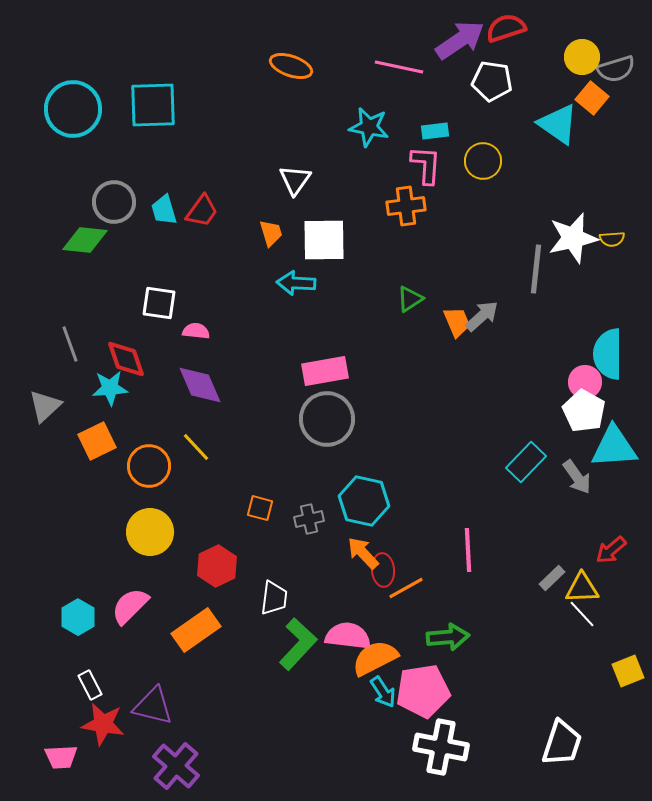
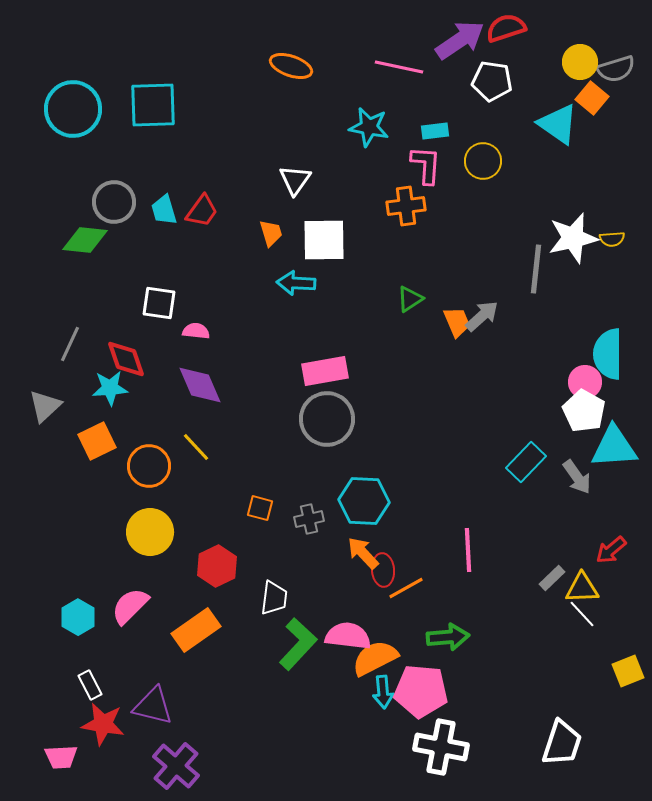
yellow circle at (582, 57): moved 2 px left, 5 px down
gray line at (70, 344): rotated 45 degrees clockwise
cyan hexagon at (364, 501): rotated 9 degrees counterclockwise
pink pentagon at (423, 691): moved 2 px left; rotated 14 degrees clockwise
cyan arrow at (383, 692): rotated 28 degrees clockwise
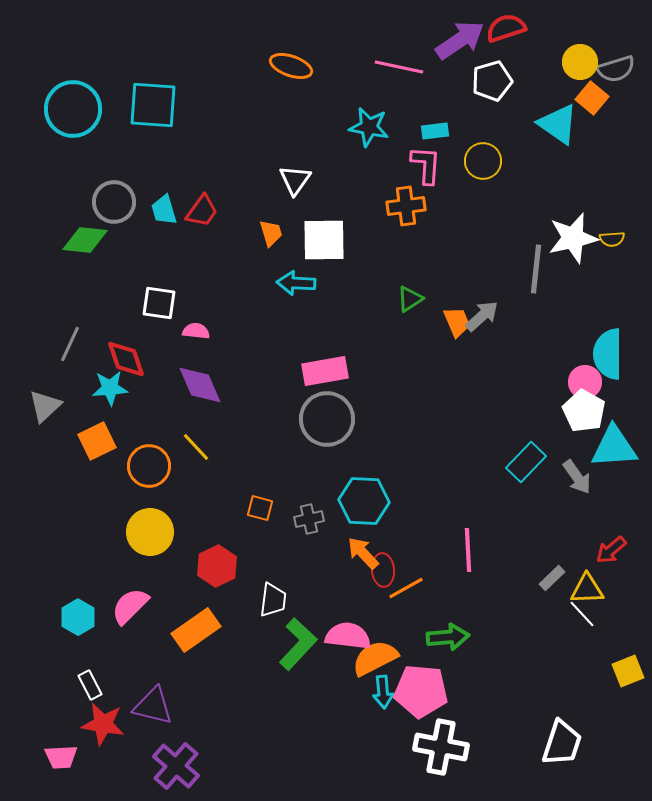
white pentagon at (492, 81): rotated 24 degrees counterclockwise
cyan square at (153, 105): rotated 6 degrees clockwise
yellow triangle at (582, 588): moved 5 px right, 1 px down
white trapezoid at (274, 598): moved 1 px left, 2 px down
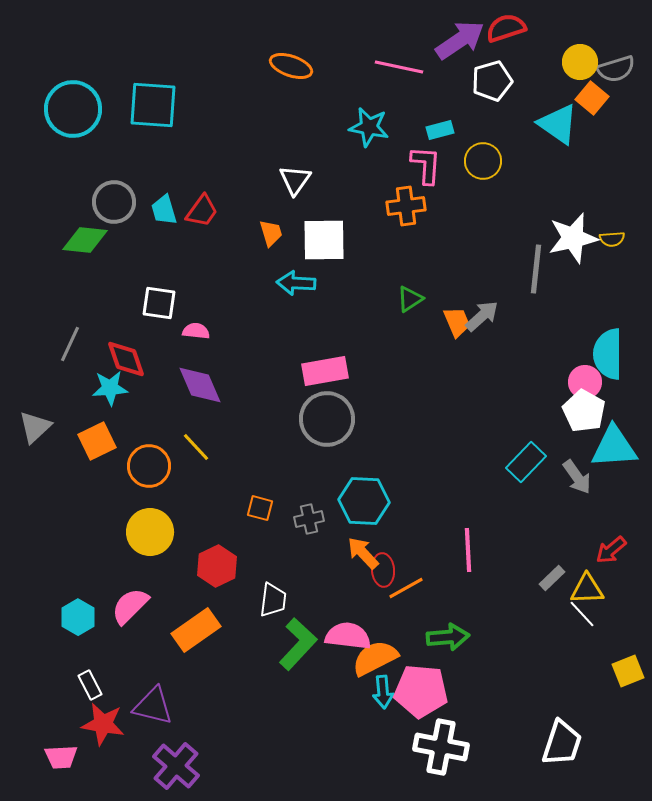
cyan rectangle at (435, 131): moved 5 px right, 1 px up; rotated 8 degrees counterclockwise
gray triangle at (45, 406): moved 10 px left, 21 px down
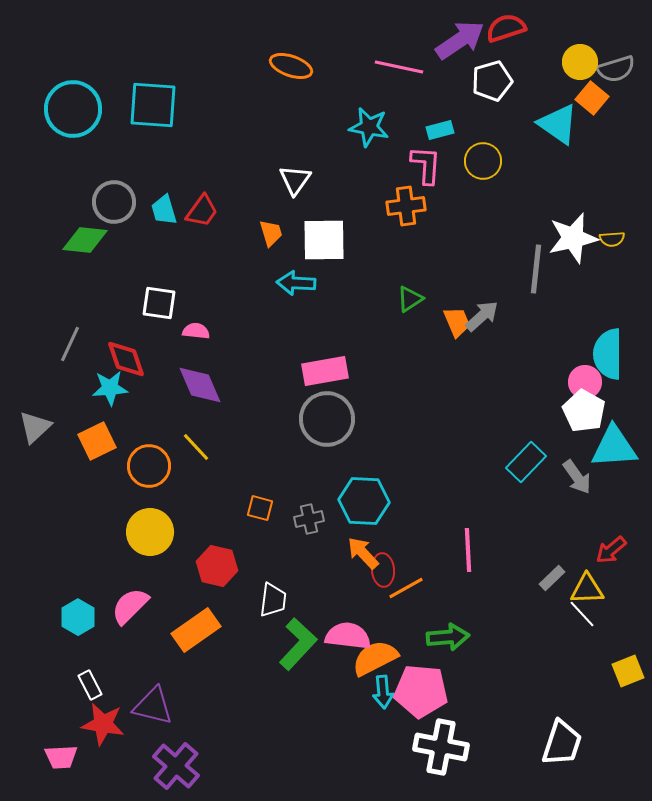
red hexagon at (217, 566): rotated 21 degrees counterclockwise
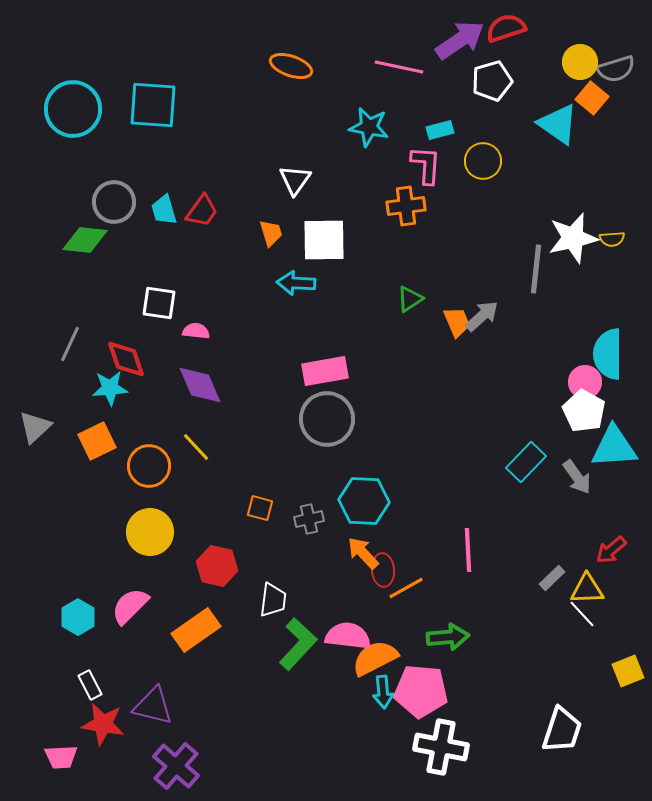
white trapezoid at (562, 743): moved 13 px up
